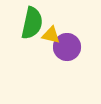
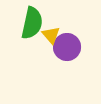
yellow triangle: rotated 36 degrees clockwise
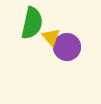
yellow triangle: moved 2 px down
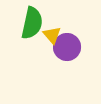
yellow triangle: moved 1 px right, 2 px up
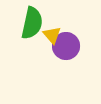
purple circle: moved 1 px left, 1 px up
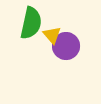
green semicircle: moved 1 px left
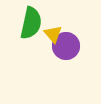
yellow triangle: moved 1 px right, 1 px up
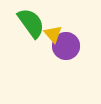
green semicircle: rotated 48 degrees counterclockwise
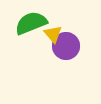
green semicircle: rotated 76 degrees counterclockwise
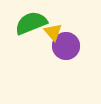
yellow triangle: moved 2 px up
